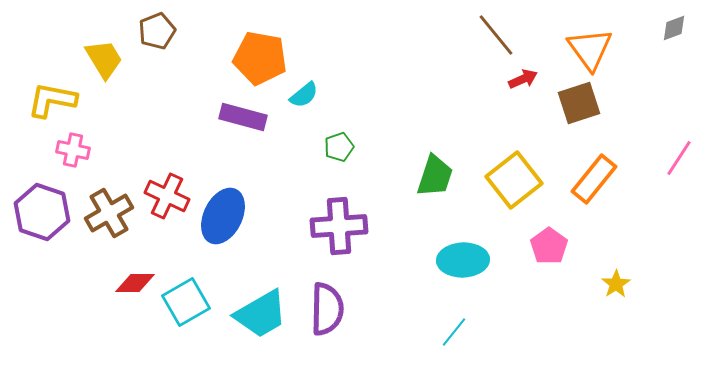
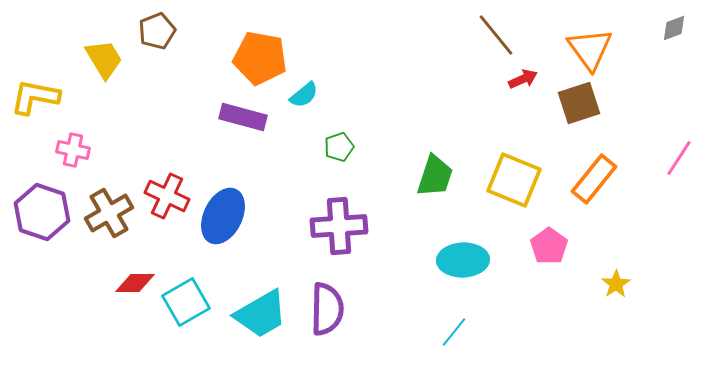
yellow L-shape: moved 17 px left, 3 px up
yellow square: rotated 30 degrees counterclockwise
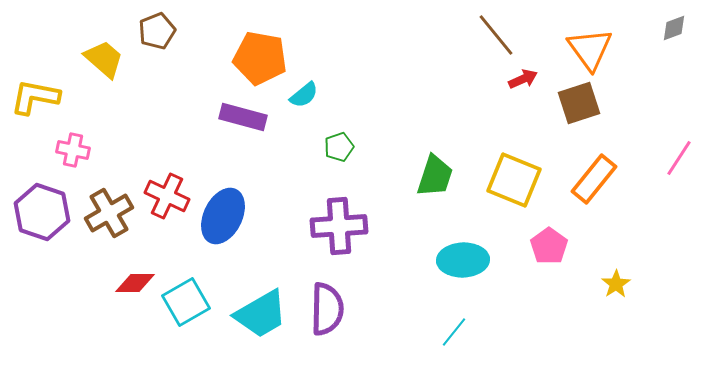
yellow trapezoid: rotated 18 degrees counterclockwise
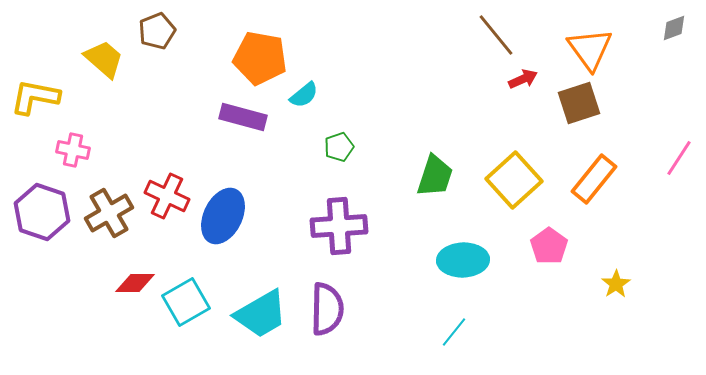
yellow square: rotated 26 degrees clockwise
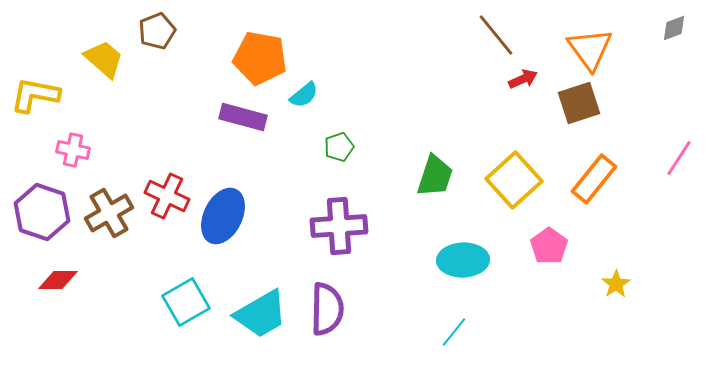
yellow L-shape: moved 2 px up
red diamond: moved 77 px left, 3 px up
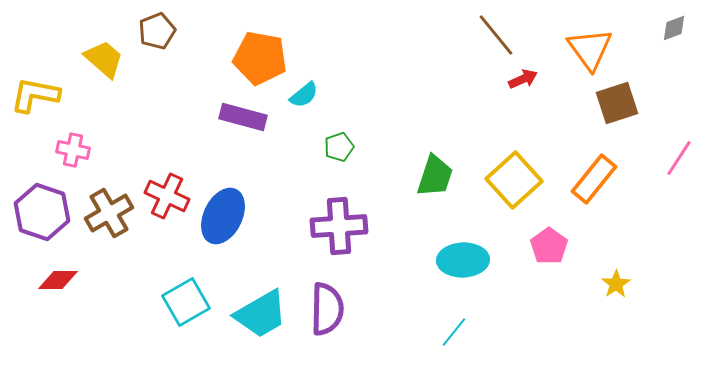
brown square: moved 38 px right
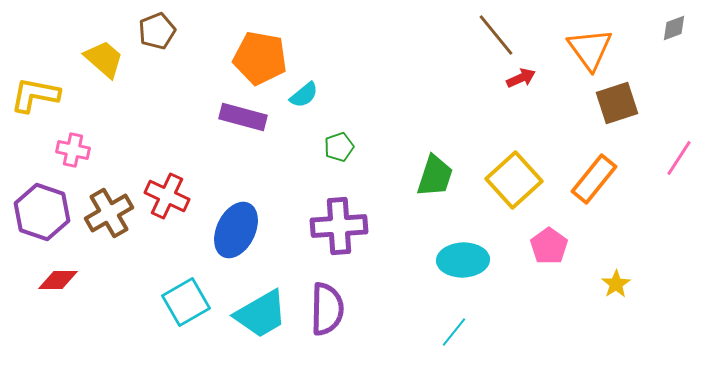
red arrow: moved 2 px left, 1 px up
blue ellipse: moved 13 px right, 14 px down
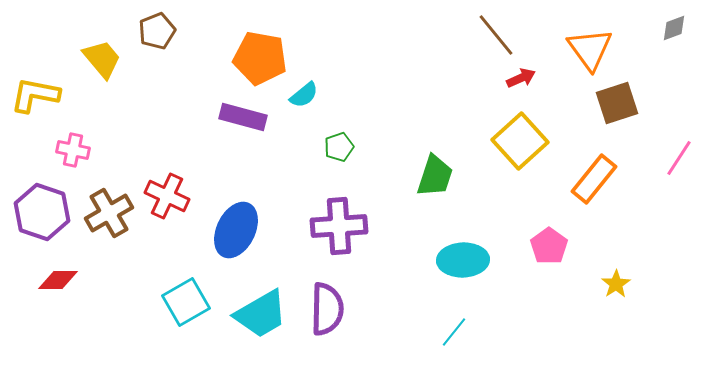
yellow trapezoid: moved 2 px left; rotated 9 degrees clockwise
yellow square: moved 6 px right, 39 px up
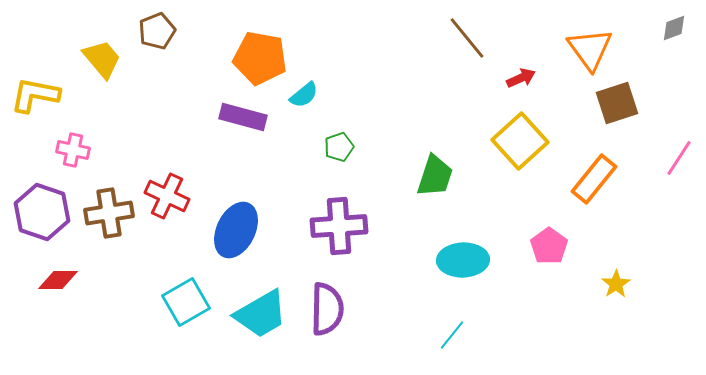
brown line: moved 29 px left, 3 px down
brown cross: rotated 21 degrees clockwise
cyan line: moved 2 px left, 3 px down
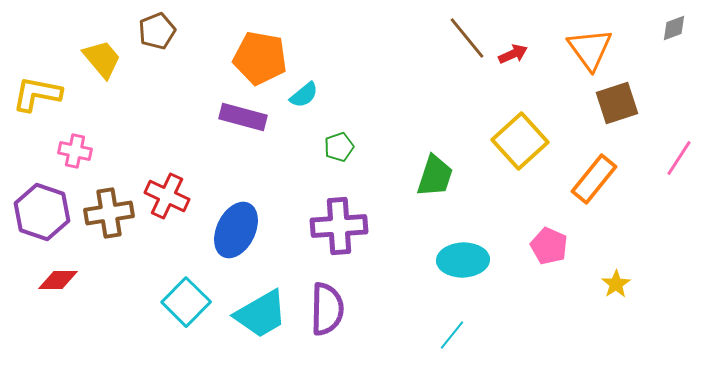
red arrow: moved 8 px left, 24 px up
yellow L-shape: moved 2 px right, 1 px up
pink cross: moved 2 px right, 1 px down
pink pentagon: rotated 12 degrees counterclockwise
cyan square: rotated 15 degrees counterclockwise
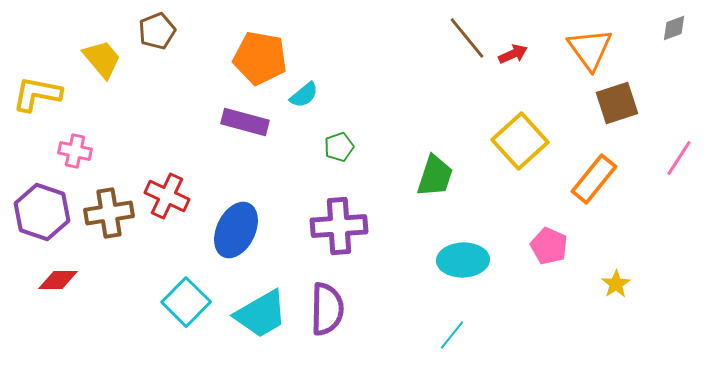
purple rectangle: moved 2 px right, 5 px down
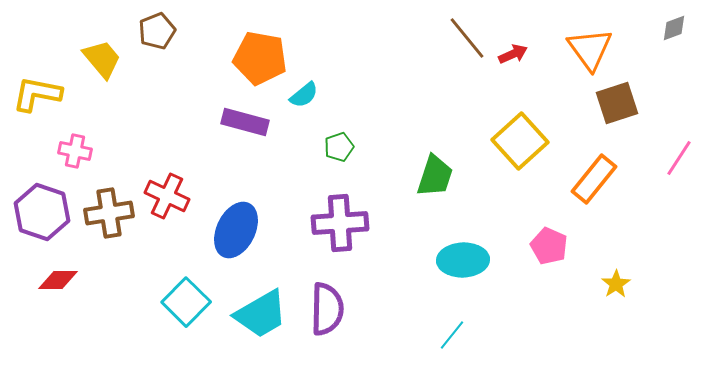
purple cross: moved 1 px right, 3 px up
